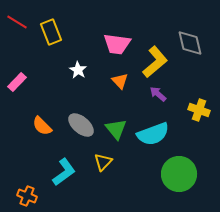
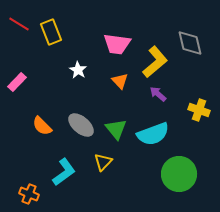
red line: moved 2 px right, 2 px down
orange cross: moved 2 px right, 2 px up
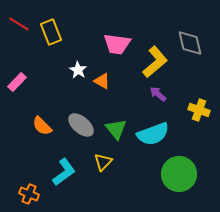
orange triangle: moved 18 px left; rotated 18 degrees counterclockwise
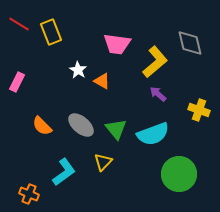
pink rectangle: rotated 18 degrees counterclockwise
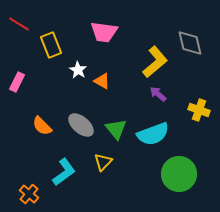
yellow rectangle: moved 13 px down
pink trapezoid: moved 13 px left, 12 px up
orange cross: rotated 18 degrees clockwise
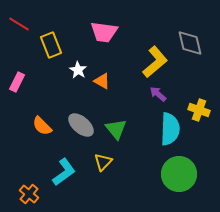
cyan semicircle: moved 17 px right, 5 px up; rotated 68 degrees counterclockwise
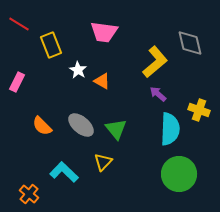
cyan L-shape: rotated 100 degrees counterclockwise
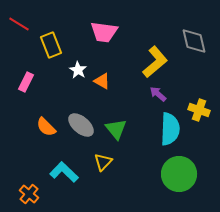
gray diamond: moved 4 px right, 2 px up
pink rectangle: moved 9 px right
orange semicircle: moved 4 px right, 1 px down
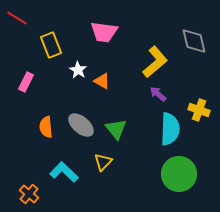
red line: moved 2 px left, 6 px up
orange semicircle: rotated 40 degrees clockwise
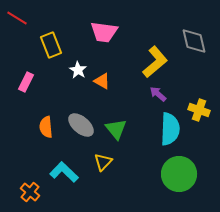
orange cross: moved 1 px right, 2 px up
